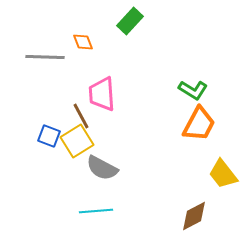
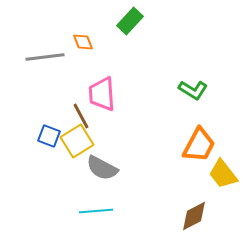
gray line: rotated 9 degrees counterclockwise
orange trapezoid: moved 21 px down
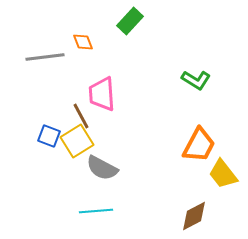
green L-shape: moved 3 px right, 10 px up
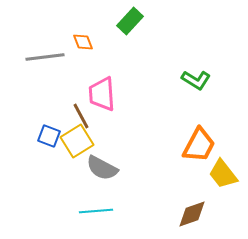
brown diamond: moved 2 px left, 2 px up; rotated 8 degrees clockwise
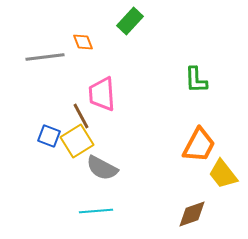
green L-shape: rotated 56 degrees clockwise
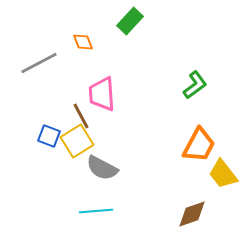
gray line: moved 6 px left, 6 px down; rotated 21 degrees counterclockwise
green L-shape: moved 1 px left, 5 px down; rotated 124 degrees counterclockwise
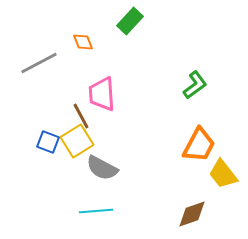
blue square: moved 1 px left, 6 px down
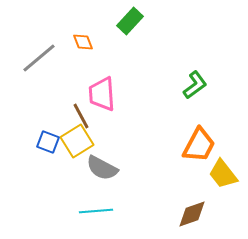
gray line: moved 5 px up; rotated 12 degrees counterclockwise
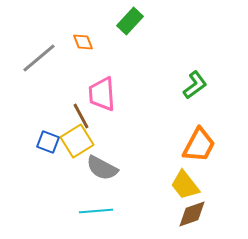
yellow trapezoid: moved 38 px left, 11 px down
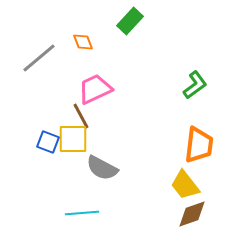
pink trapezoid: moved 7 px left, 5 px up; rotated 69 degrees clockwise
yellow square: moved 4 px left, 2 px up; rotated 32 degrees clockwise
orange trapezoid: rotated 21 degrees counterclockwise
cyan line: moved 14 px left, 2 px down
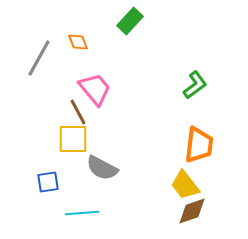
orange diamond: moved 5 px left
gray line: rotated 21 degrees counterclockwise
pink trapezoid: rotated 75 degrees clockwise
brown line: moved 3 px left, 4 px up
blue square: moved 40 px down; rotated 30 degrees counterclockwise
brown diamond: moved 3 px up
